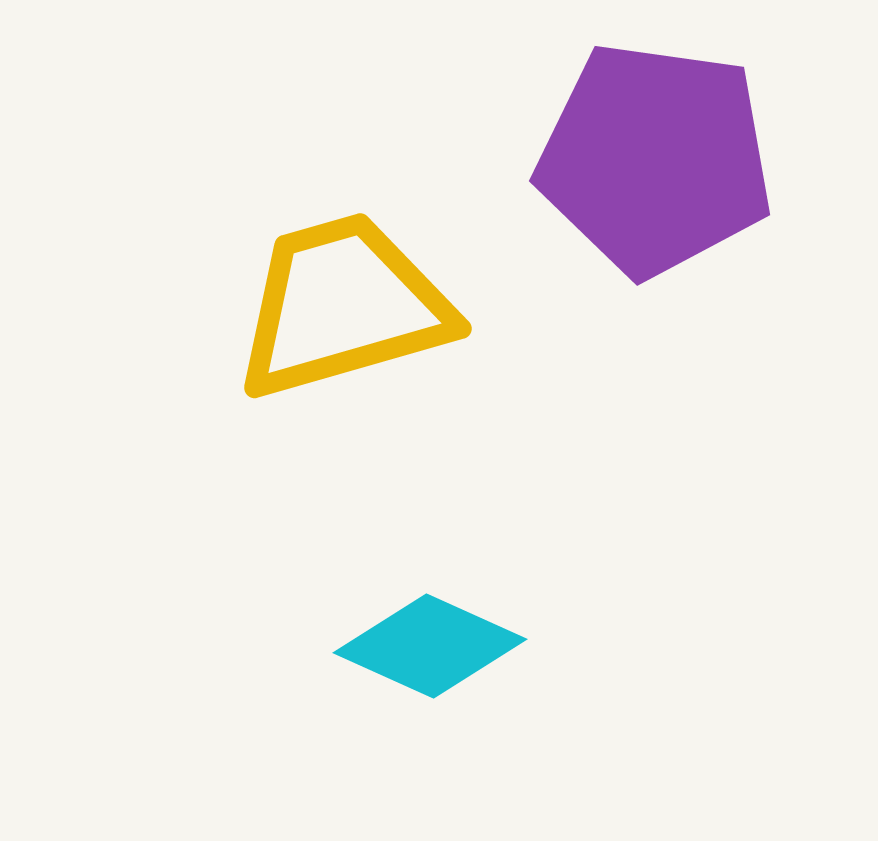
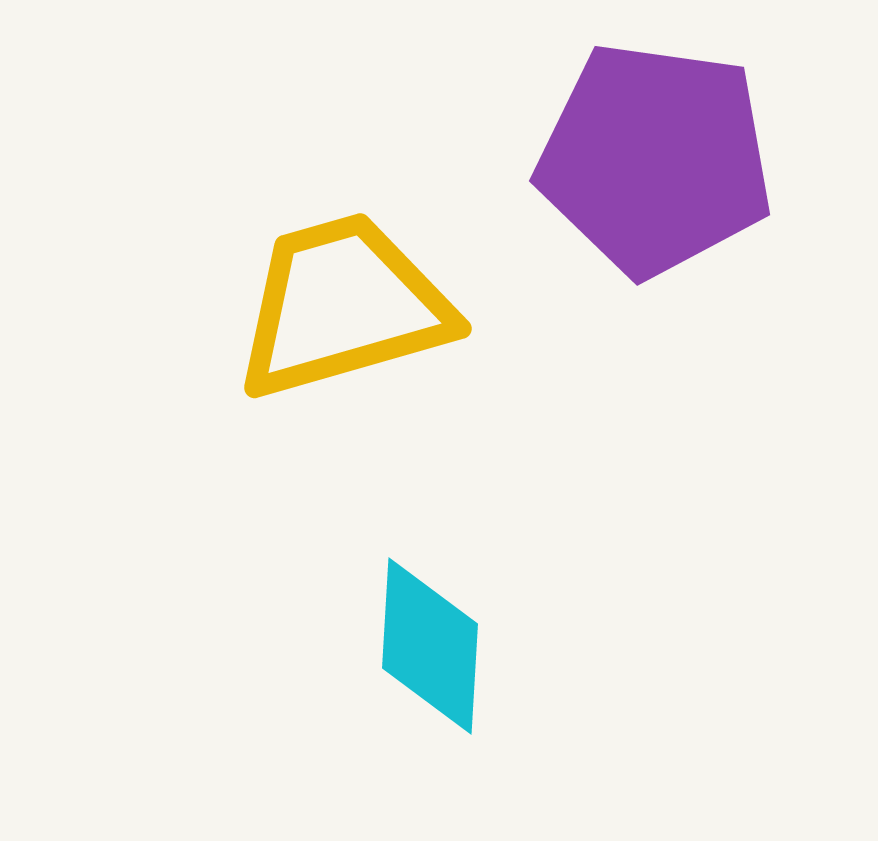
cyan diamond: rotated 69 degrees clockwise
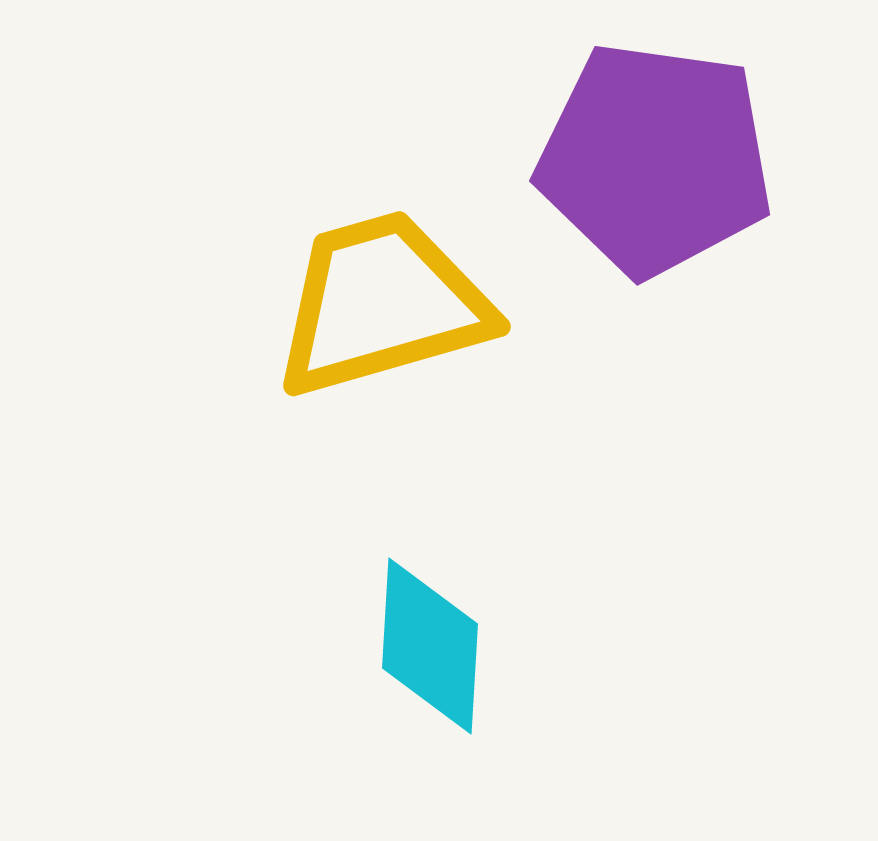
yellow trapezoid: moved 39 px right, 2 px up
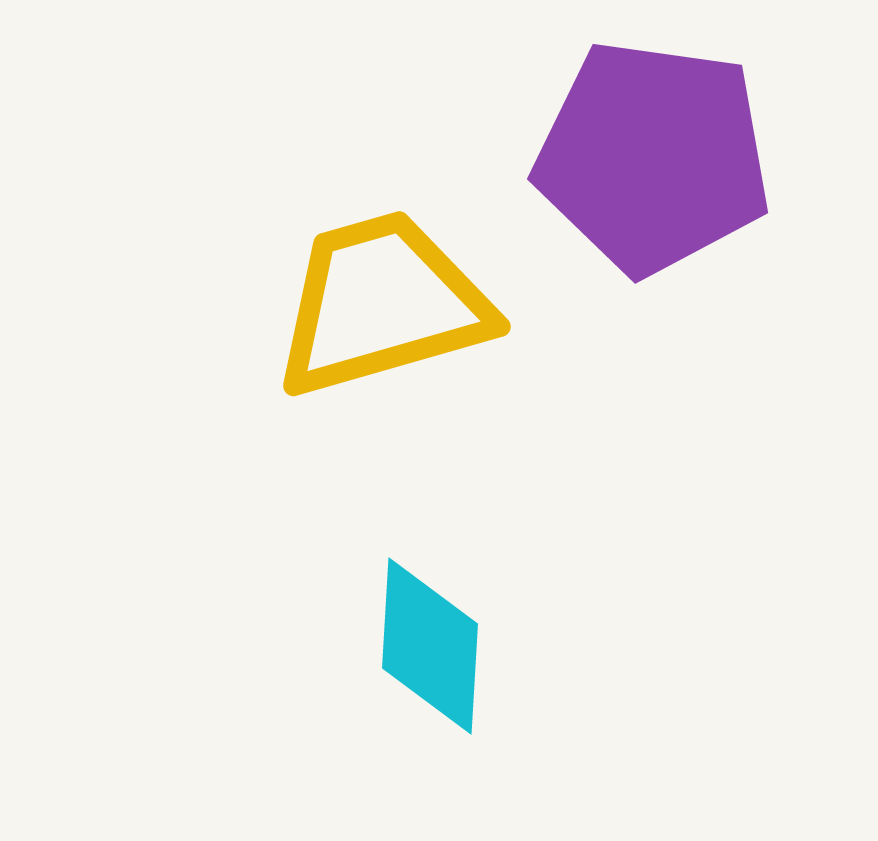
purple pentagon: moved 2 px left, 2 px up
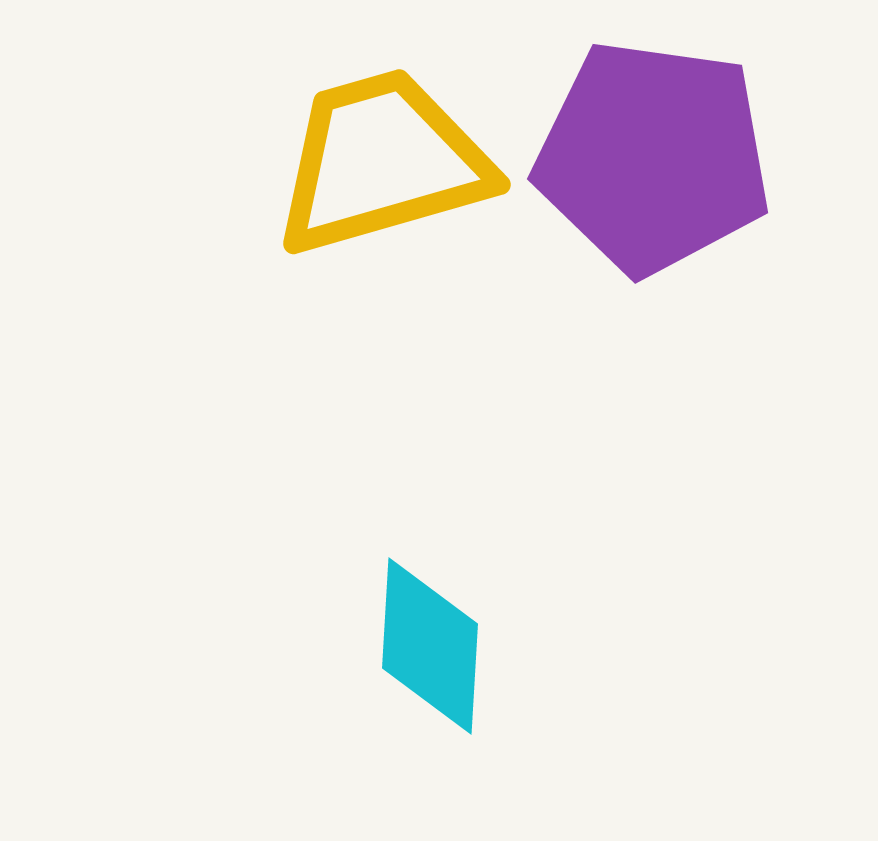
yellow trapezoid: moved 142 px up
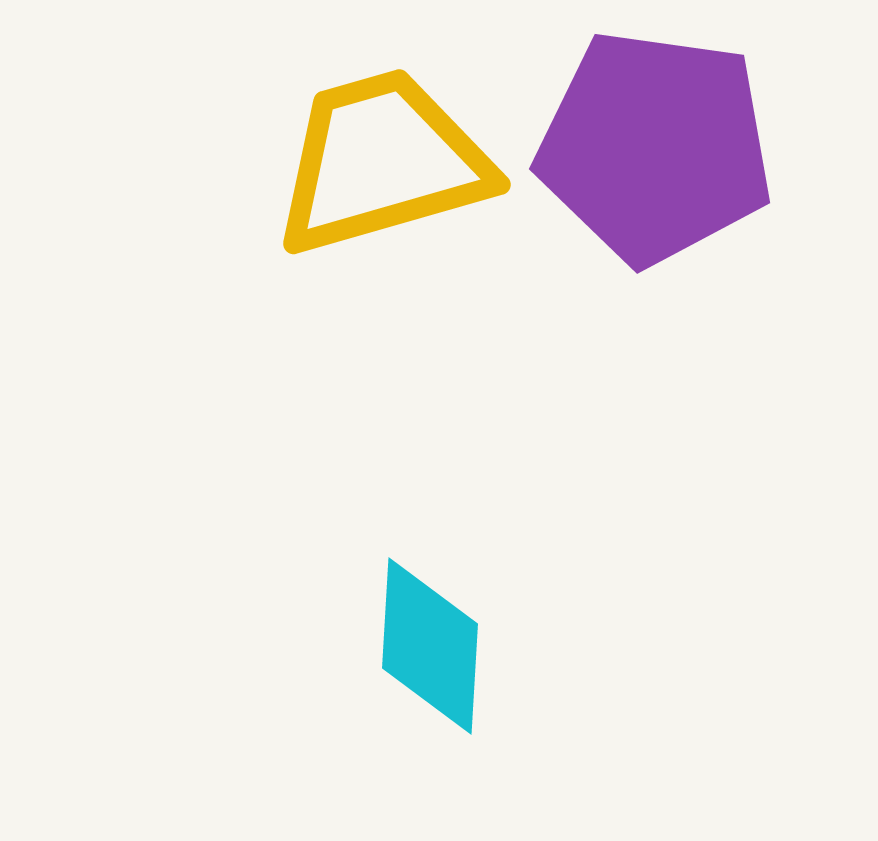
purple pentagon: moved 2 px right, 10 px up
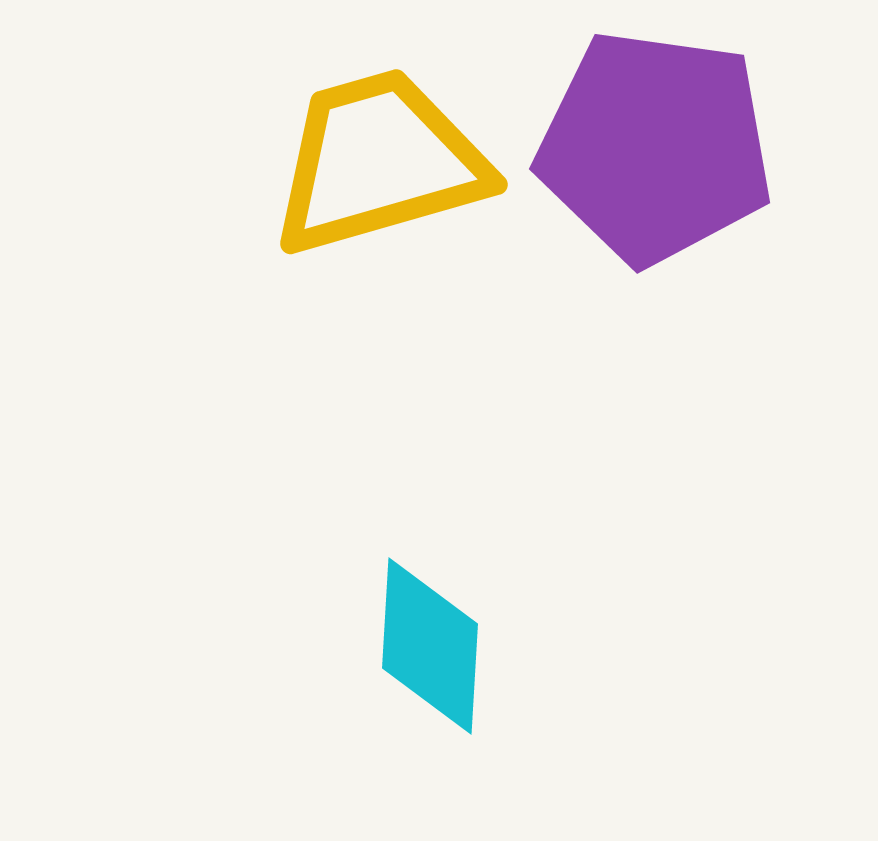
yellow trapezoid: moved 3 px left
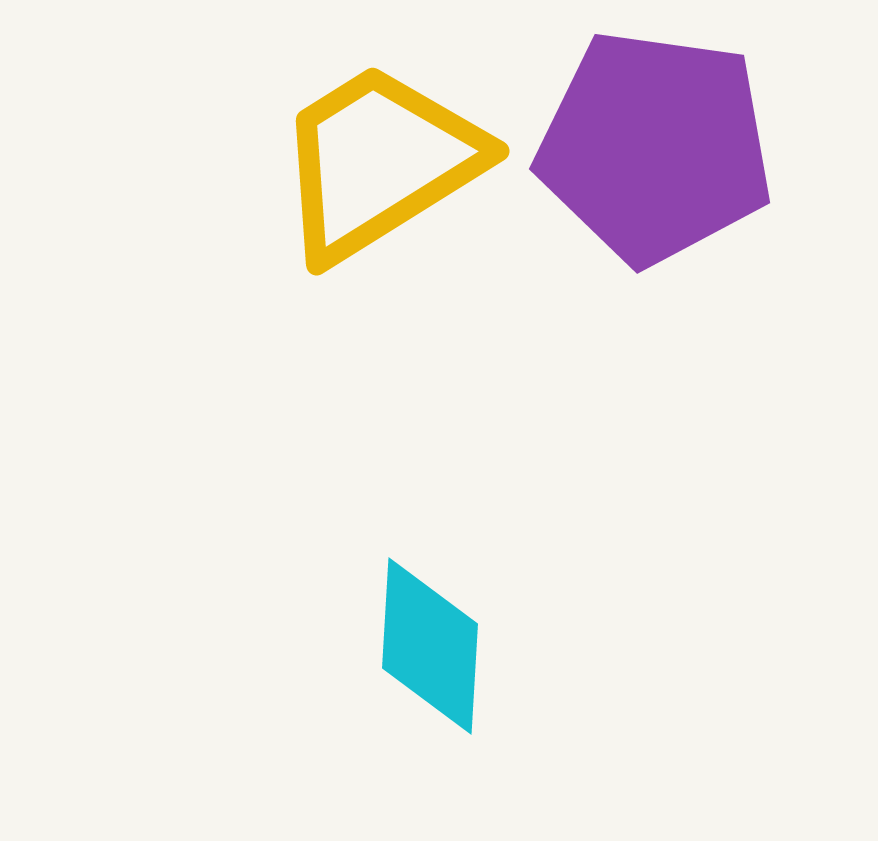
yellow trapezoid: rotated 16 degrees counterclockwise
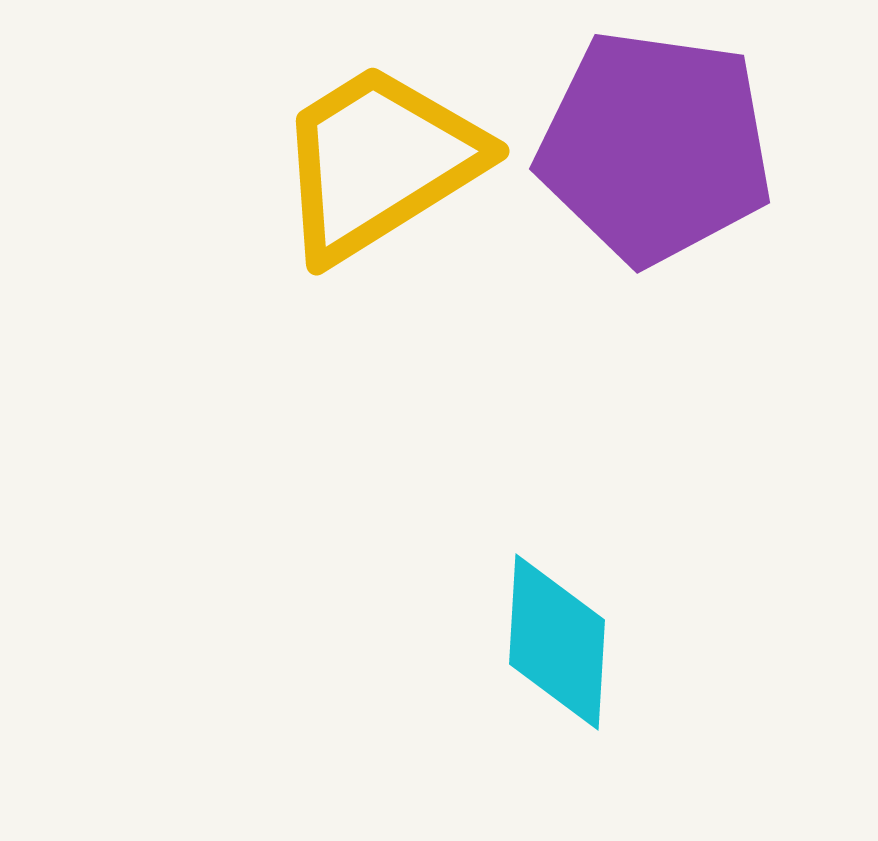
cyan diamond: moved 127 px right, 4 px up
